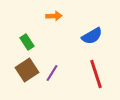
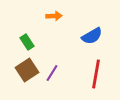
red line: rotated 28 degrees clockwise
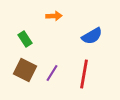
green rectangle: moved 2 px left, 3 px up
brown square: moved 2 px left; rotated 30 degrees counterclockwise
red line: moved 12 px left
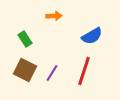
red line: moved 3 px up; rotated 8 degrees clockwise
